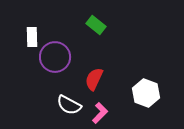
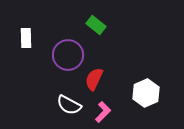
white rectangle: moved 6 px left, 1 px down
purple circle: moved 13 px right, 2 px up
white hexagon: rotated 16 degrees clockwise
pink L-shape: moved 3 px right, 1 px up
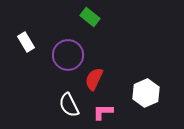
green rectangle: moved 6 px left, 8 px up
white rectangle: moved 4 px down; rotated 30 degrees counterclockwise
white semicircle: rotated 35 degrees clockwise
pink L-shape: rotated 135 degrees counterclockwise
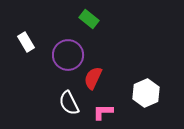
green rectangle: moved 1 px left, 2 px down
red semicircle: moved 1 px left, 1 px up
white semicircle: moved 2 px up
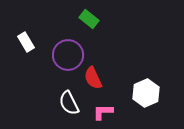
red semicircle: rotated 50 degrees counterclockwise
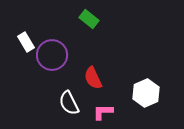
purple circle: moved 16 px left
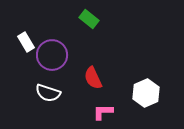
white semicircle: moved 21 px left, 10 px up; rotated 45 degrees counterclockwise
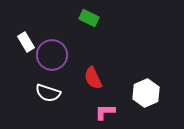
green rectangle: moved 1 px up; rotated 12 degrees counterclockwise
pink L-shape: moved 2 px right
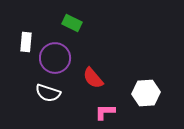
green rectangle: moved 17 px left, 5 px down
white rectangle: rotated 36 degrees clockwise
purple circle: moved 3 px right, 3 px down
red semicircle: rotated 15 degrees counterclockwise
white hexagon: rotated 20 degrees clockwise
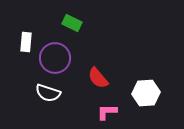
red semicircle: moved 5 px right
pink L-shape: moved 2 px right
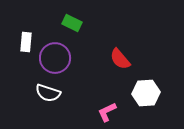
red semicircle: moved 22 px right, 19 px up
pink L-shape: rotated 25 degrees counterclockwise
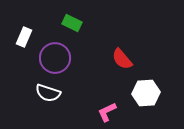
white rectangle: moved 2 px left, 5 px up; rotated 18 degrees clockwise
red semicircle: moved 2 px right
